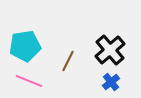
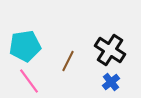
black cross: rotated 16 degrees counterclockwise
pink line: rotated 32 degrees clockwise
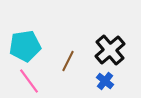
black cross: rotated 16 degrees clockwise
blue cross: moved 6 px left, 1 px up; rotated 12 degrees counterclockwise
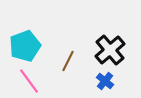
cyan pentagon: rotated 12 degrees counterclockwise
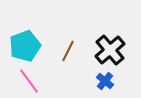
brown line: moved 10 px up
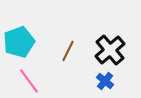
cyan pentagon: moved 6 px left, 4 px up
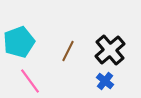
pink line: moved 1 px right
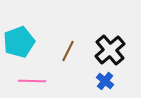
pink line: moved 2 px right; rotated 52 degrees counterclockwise
